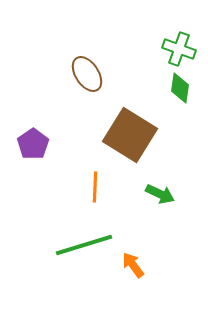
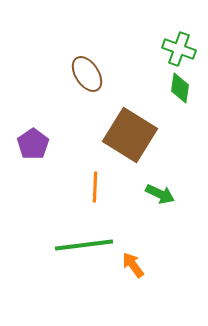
green line: rotated 10 degrees clockwise
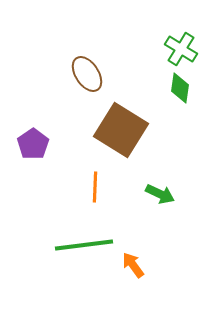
green cross: moved 2 px right; rotated 12 degrees clockwise
brown square: moved 9 px left, 5 px up
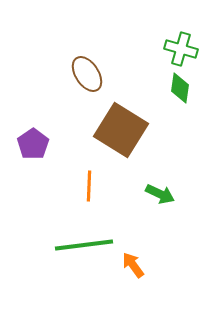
green cross: rotated 16 degrees counterclockwise
orange line: moved 6 px left, 1 px up
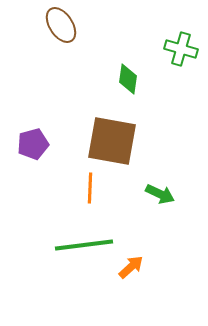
brown ellipse: moved 26 px left, 49 px up
green diamond: moved 52 px left, 9 px up
brown square: moved 9 px left, 11 px down; rotated 22 degrees counterclockwise
purple pentagon: rotated 20 degrees clockwise
orange line: moved 1 px right, 2 px down
orange arrow: moved 2 px left, 2 px down; rotated 84 degrees clockwise
